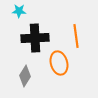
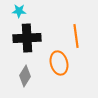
black cross: moved 8 px left
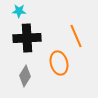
orange line: rotated 15 degrees counterclockwise
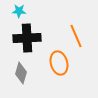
gray diamond: moved 4 px left, 3 px up; rotated 15 degrees counterclockwise
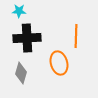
orange line: rotated 25 degrees clockwise
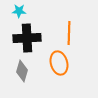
orange line: moved 7 px left, 3 px up
gray diamond: moved 1 px right, 2 px up
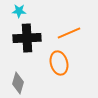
orange line: rotated 65 degrees clockwise
gray diamond: moved 4 px left, 12 px down
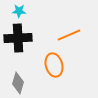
orange line: moved 2 px down
black cross: moved 9 px left
orange ellipse: moved 5 px left, 2 px down
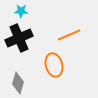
cyan star: moved 2 px right
black cross: moved 1 px right; rotated 20 degrees counterclockwise
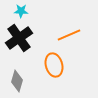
black cross: rotated 12 degrees counterclockwise
gray diamond: moved 1 px left, 2 px up
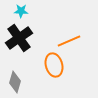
orange line: moved 6 px down
gray diamond: moved 2 px left, 1 px down
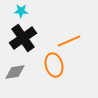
black cross: moved 4 px right
gray diamond: moved 10 px up; rotated 65 degrees clockwise
